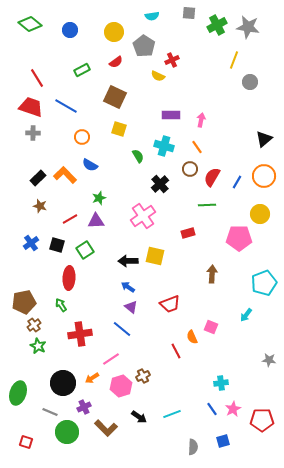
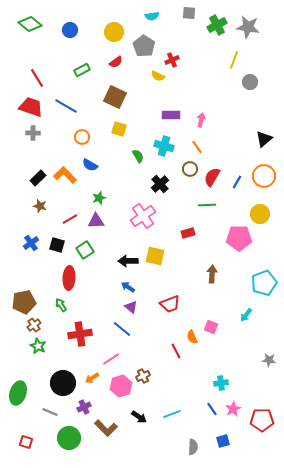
green circle at (67, 432): moved 2 px right, 6 px down
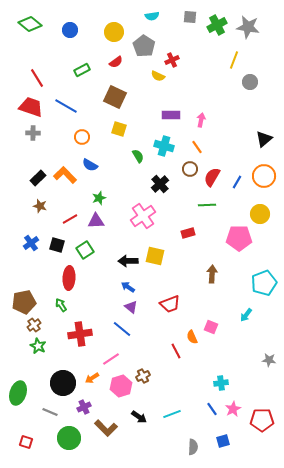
gray square at (189, 13): moved 1 px right, 4 px down
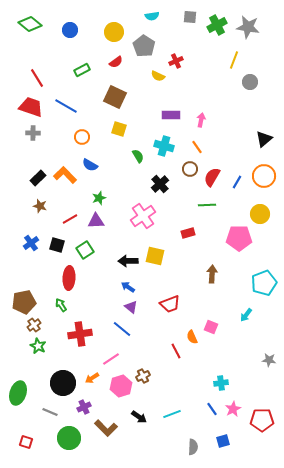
red cross at (172, 60): moved 4 px right, 1 px down
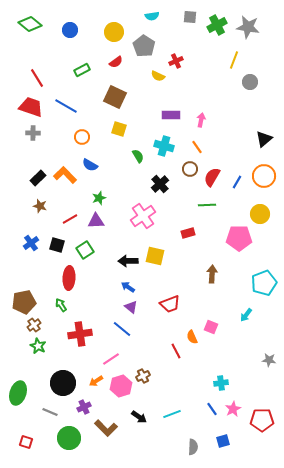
orange arrow at (92, 378): moved 4 px right, 3 px down
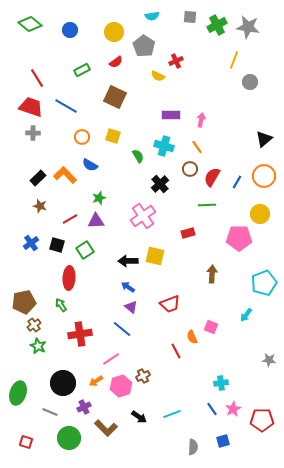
yellow square at (119, 129): moved 6 px left, 7 px down
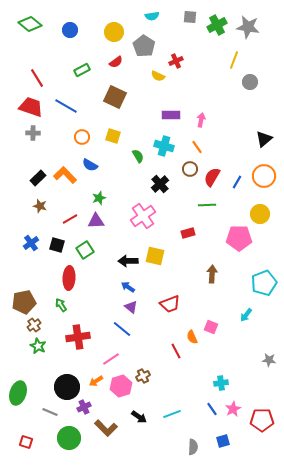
red cross at (80, 334): moved 2 px left, 3 px down
black circle at (63, 383): moved 4 px right, 4 px down
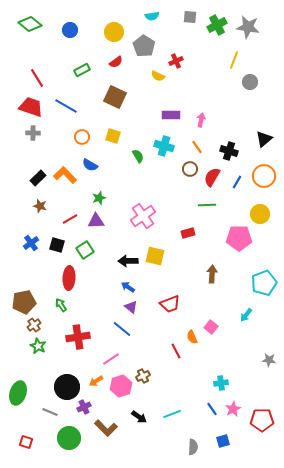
black cross at (160, 184): moved 69 px right, 33 px up; rotated 30 degrees counterclockwise
pink square at (211, 327): rotated 16 degrees clockwise
